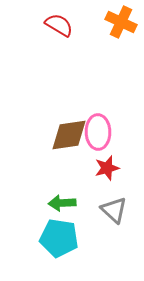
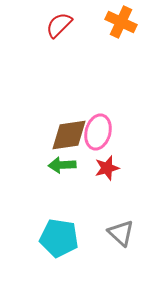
red semicircle: rotated 76 degrees counterclockwise
pink ellipse: rotated 16 degrees clockwise
green arrow: moved 38 px up
gray triangle: moved 7 px right, 23 px down
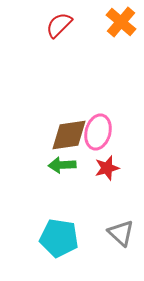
orange cross: rotated 16 degrees clockwise
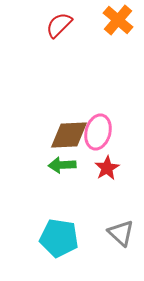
orange cross: moved 3 px left, 2 px up
brown diamond: rotated 6 degrees clockwise
red star: rotated 15 degrees counterclockwise
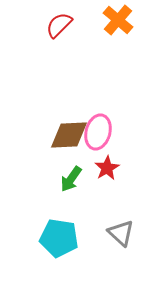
green arrow: moved 9 px right, 14 px down; rotated 52 degrees counterclockwise
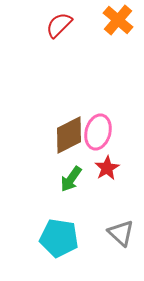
brown diamond: rotated 24 degrees counterclockwise
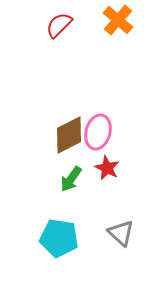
red star: rotated 15 degrees counterclockwise
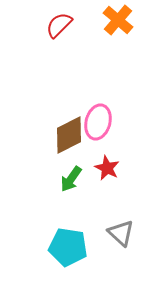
pink ellipse: moved 10 px up
cyan pentagon: moved 9 px right, 9 px down
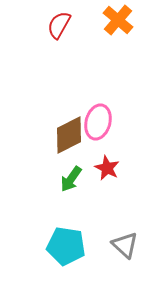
red semicircle: rotated 16 degrees counterclockwise
gray triangle: moved 4 px right, 12 px down
cyan pentagon: moved 2 px left, 1 px up
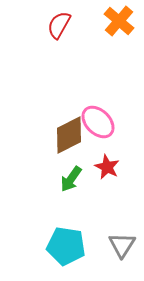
orange cross: moved 1 px right, 1 px down
pink ellipse: rotated 60 degrees counterclockwise
red star: moved 1 px up
gray triangle: moved 3 px left; rotated 20 degrees clockwise
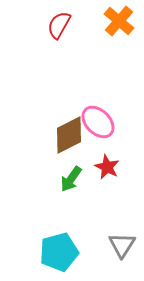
cyan pentagon: moved 7 px left, 6 px down; rotated 24 degrees counterclockwise
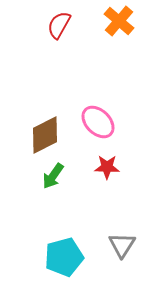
brown diamond: moved 24 px left
red star: rotated 25 degrees counterclockwise
green arrow: moved 18 px left, 3 px up
cyan pentagon: moved 5 px right, 5 px down
